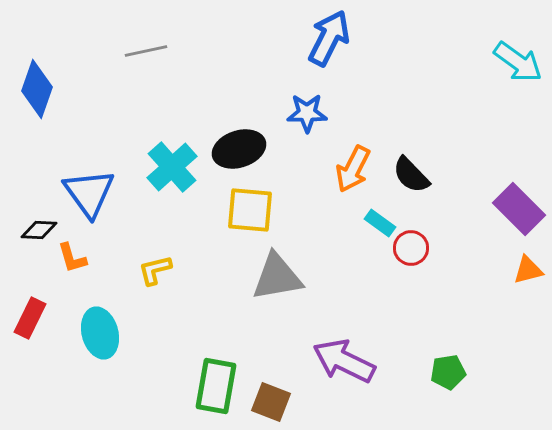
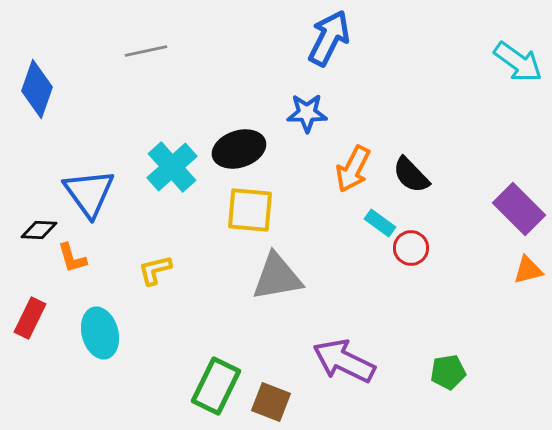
green rectangle: rotated 16 degrees clockwise
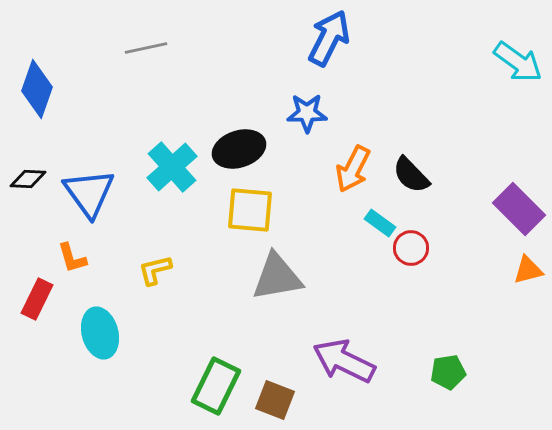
gray line: moved 3 px up
black diamond: moved 11 px left, 51 px up
red rectangle: moved 7 px right, 19 px up
brown square: moved 4 px right, 2 px up
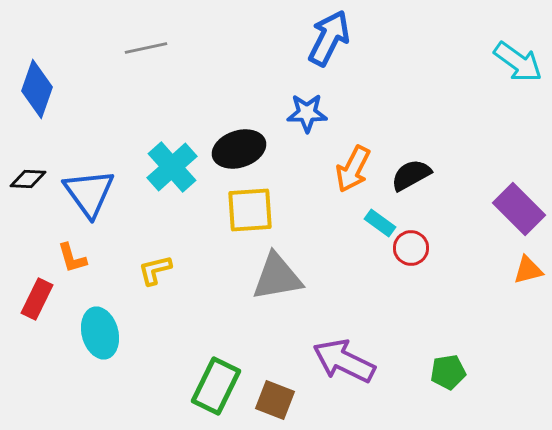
black semicircle: rotated 105 degrees clockwise
yellow square: rotated 9 degrees counterclockwise
